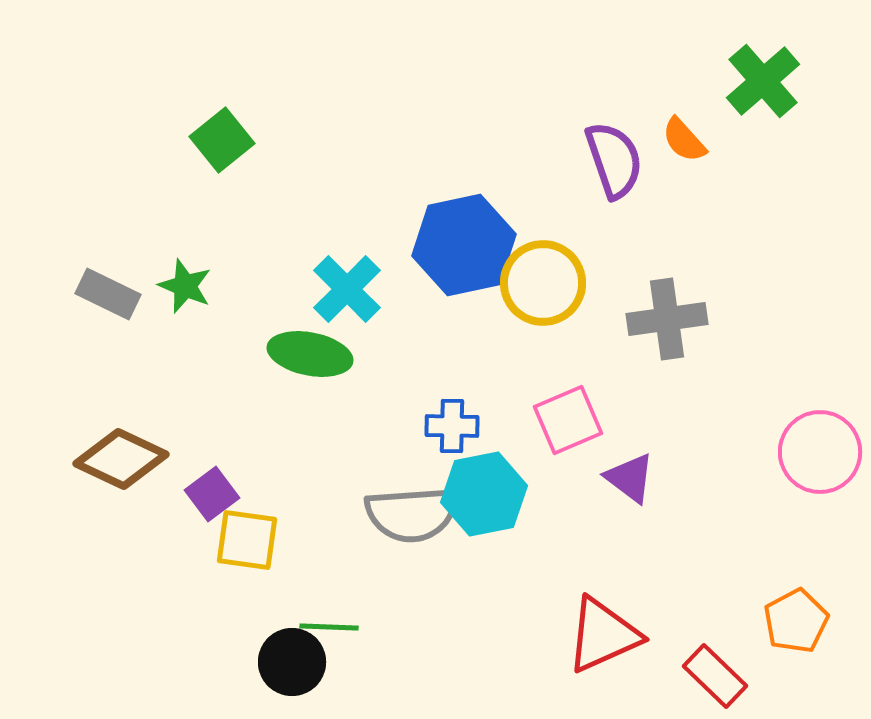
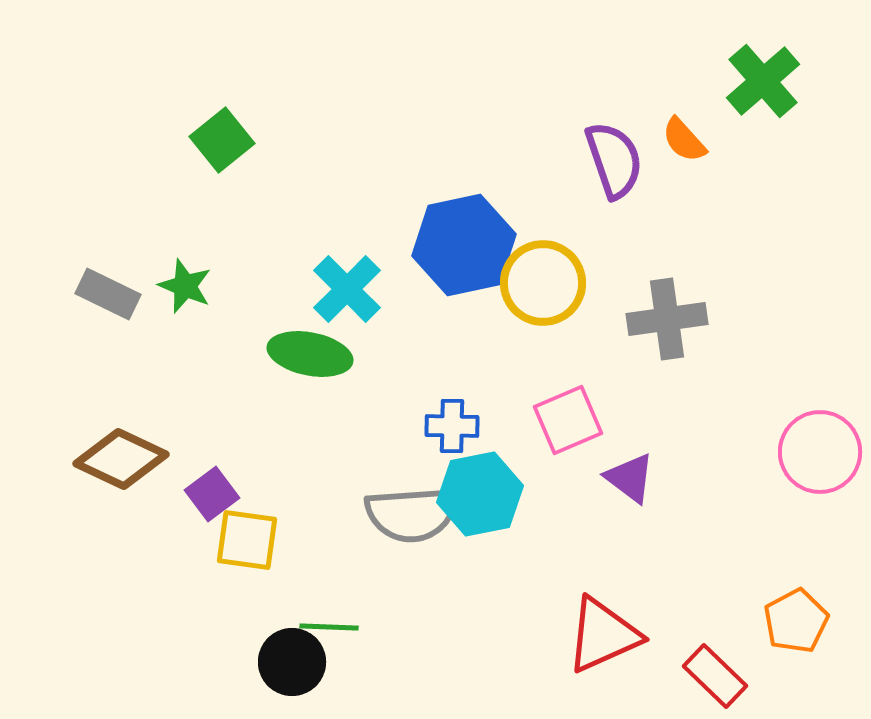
cyan hexagon: moved 4 px left
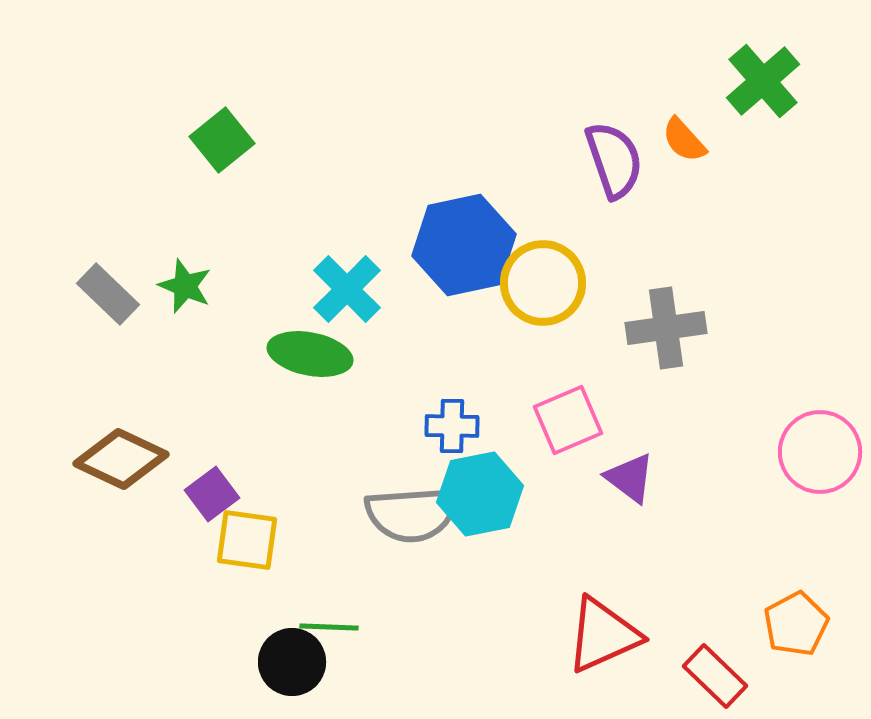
gray rectangle: rotated 18 degrees clockwise
gray cross: moved 1 px left, 9 px down
orange pentagon: moved 3 px down
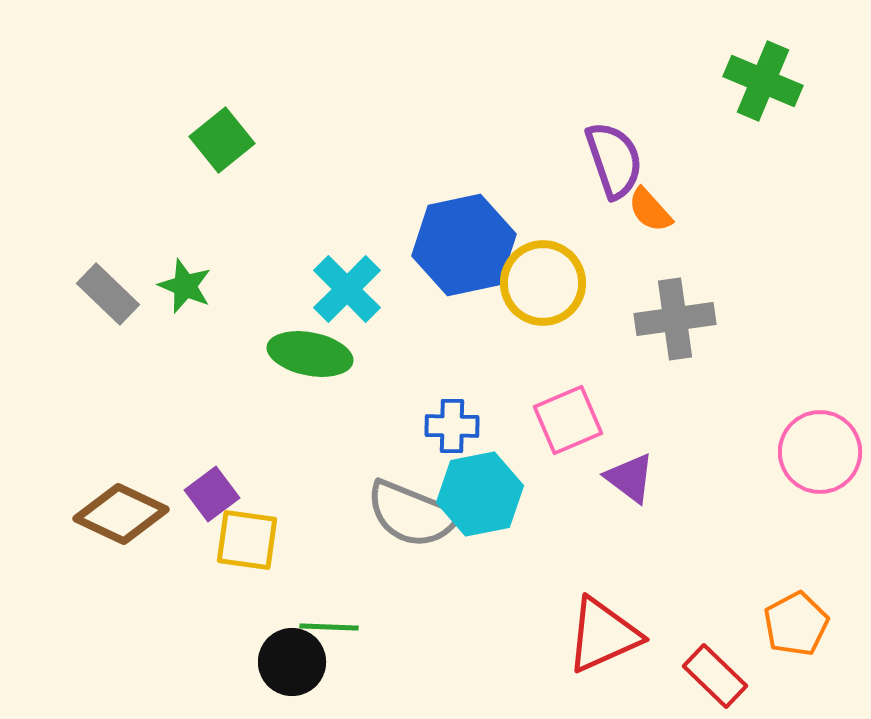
green cross: rotated 26 degrees counterclockwise
orange semicircle: moved 34 px left, 70 px down
gray cross: moved 9 px right, 9 px up
brown diamond: moved 55 px down
gray semicircle: rotated 26 degrees clockwise
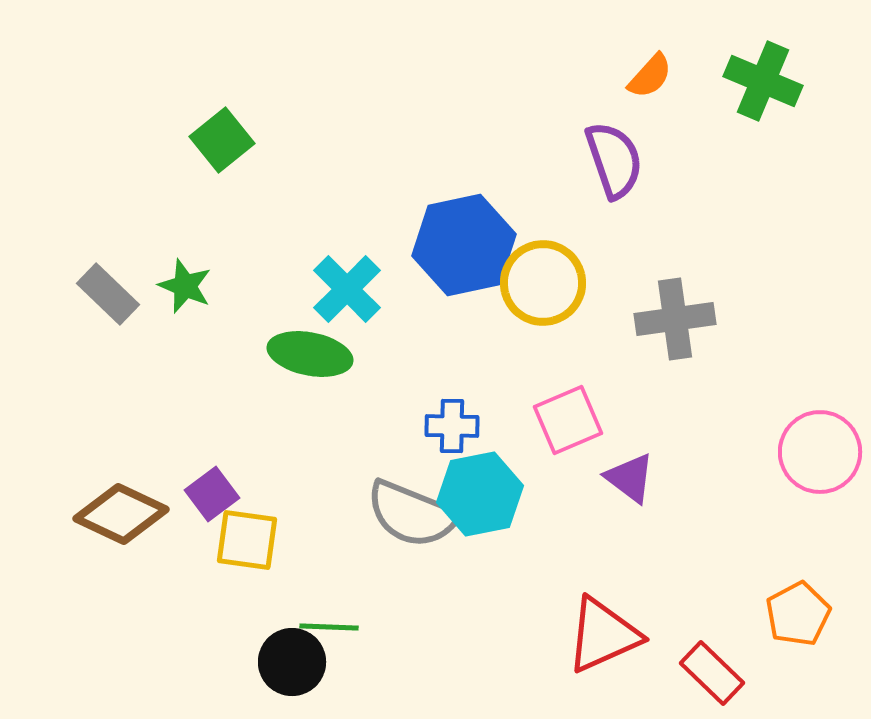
orange semicircle: moved 134 px up; rotated 96 degrees counterclockwise
orange pentagon: moved 2 px right, 10 px up
red rectangle: moved 3 px left, 3 px up
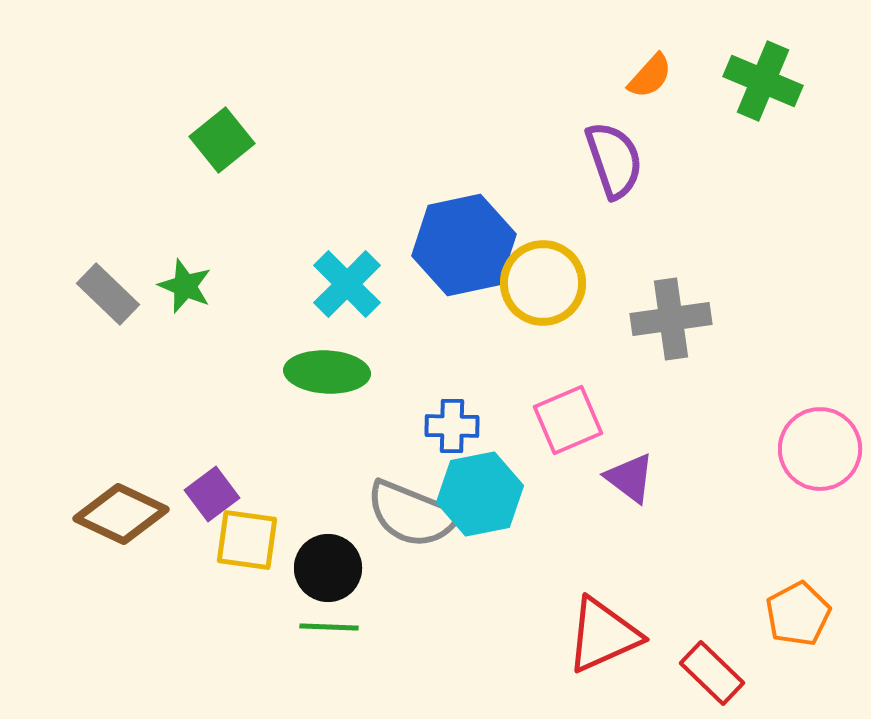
cyan cross: moved 5 px up
gray cross: moved 4 px left
green ellipse: moved 17 px right, 18 px down; rotated 8 degrees counterclockwise
pink circle: moved 3 px up
black circle: moved 36 px right, 94 px up
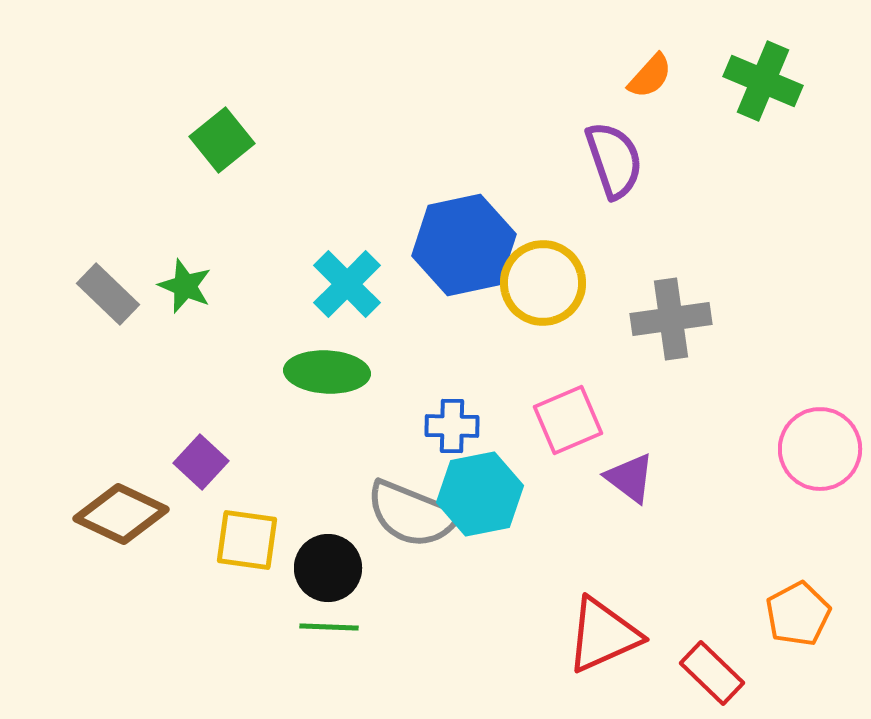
purple square: moved 11 px left, 32 px up; rotated 10 degrees counterclockwise
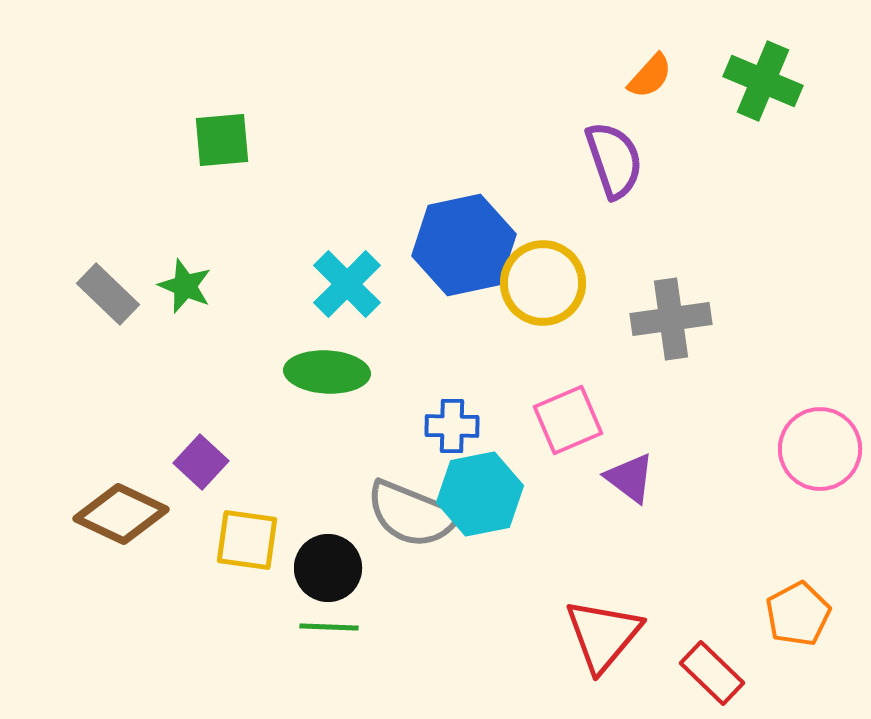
green square: rotated 34 degrees clockwise
red triangle: rotated 26 degrees counterclockwise
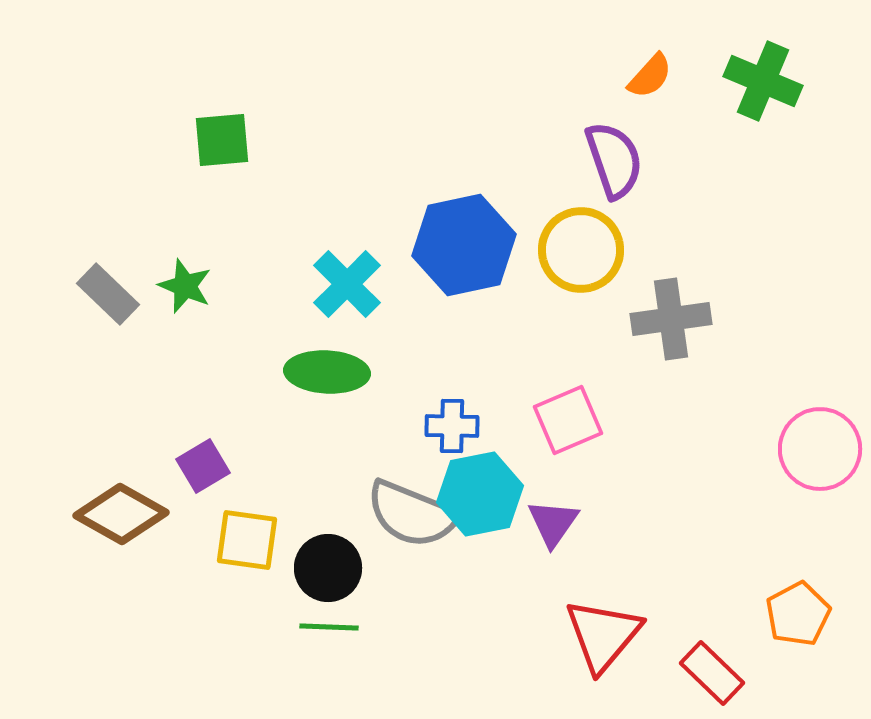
yellow circle: moved 38 px right, 33 px up
purple square: moved 2 px right, 4 px down; rotated 16 degrees clockwise
purple triangle: moved 77 px left, 45 px down; rotated 28 degrees clockwise
brown diamond: rotated 4 degrees clockwise
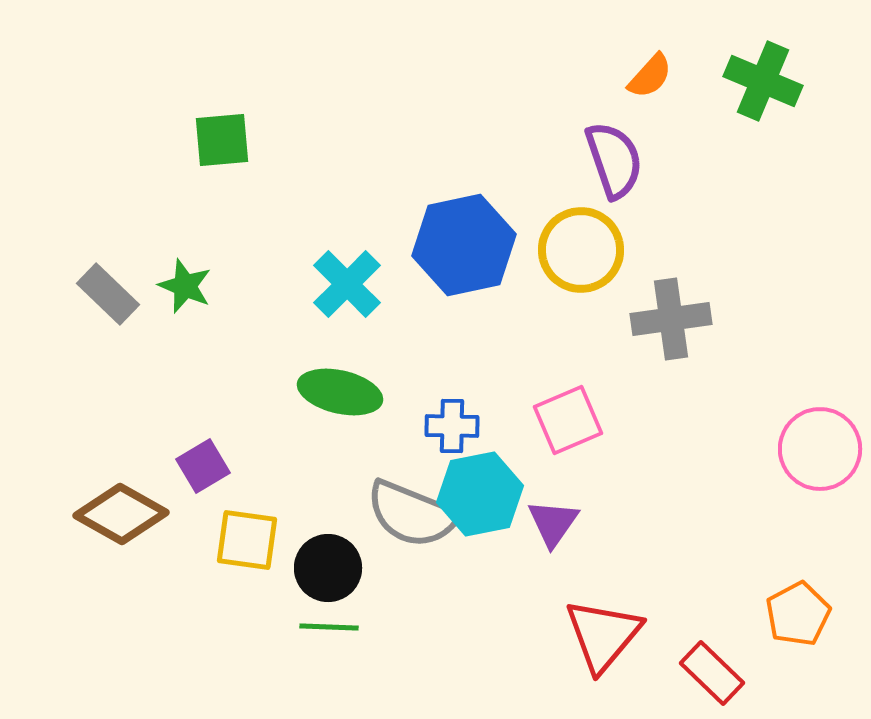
green ellipse: moved 13 px right, 20 px down; rotated 10 degrees clockwise
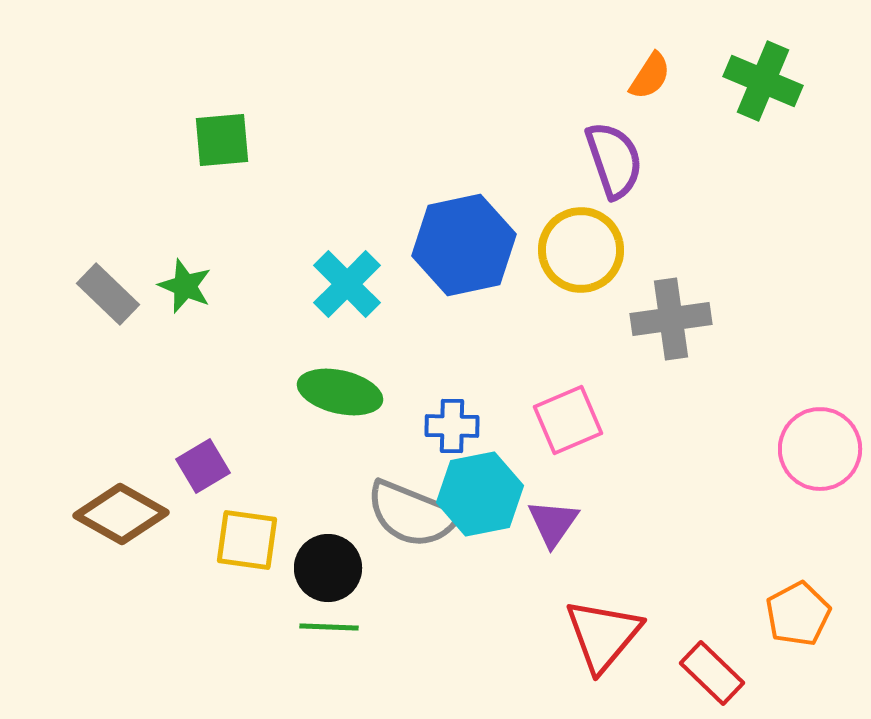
orange semicircle: rotated 9 degrees counterclockwise
